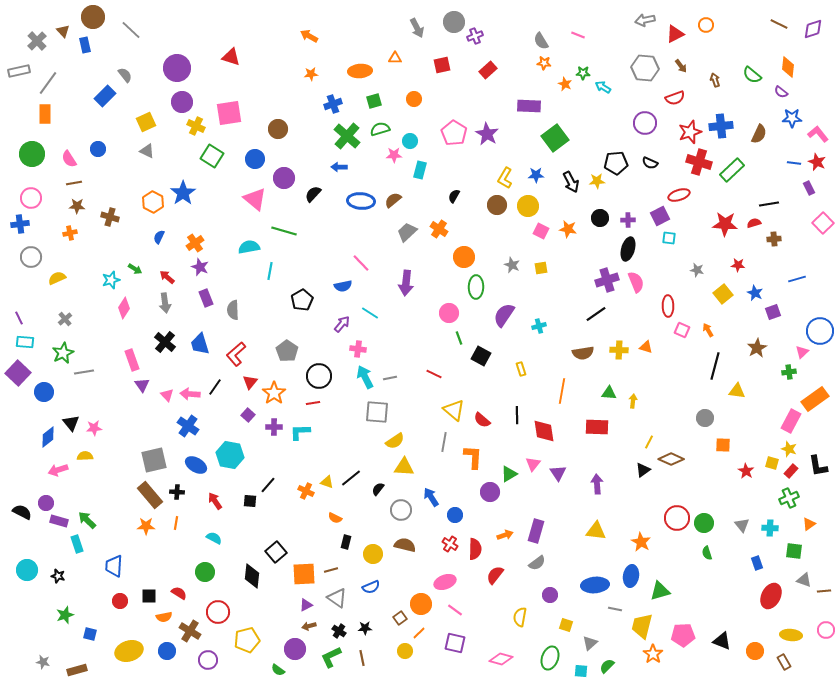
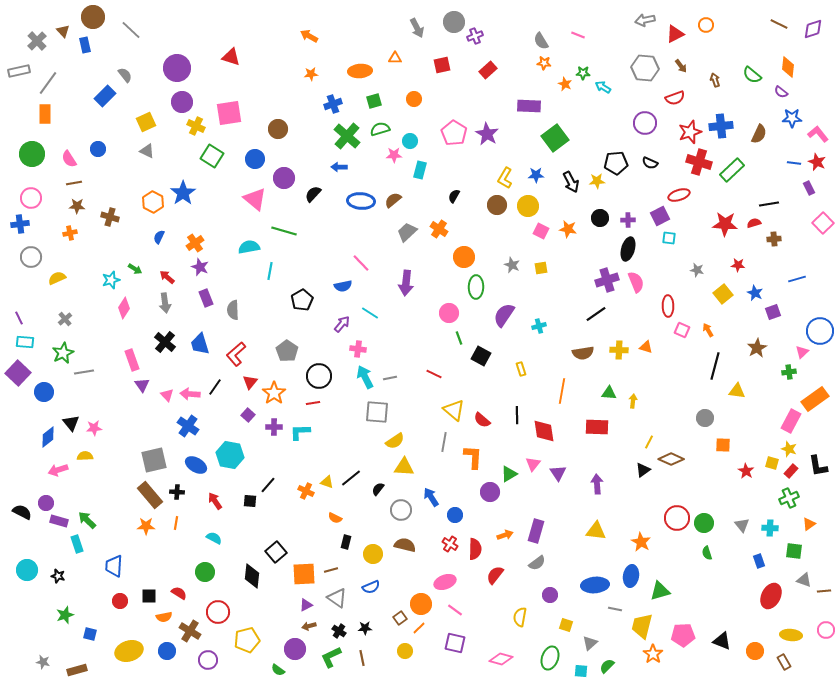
blue rectangle at (757, 563): moved 2 px right, 2 px up
orange line at (419, 633): moved 5 px up
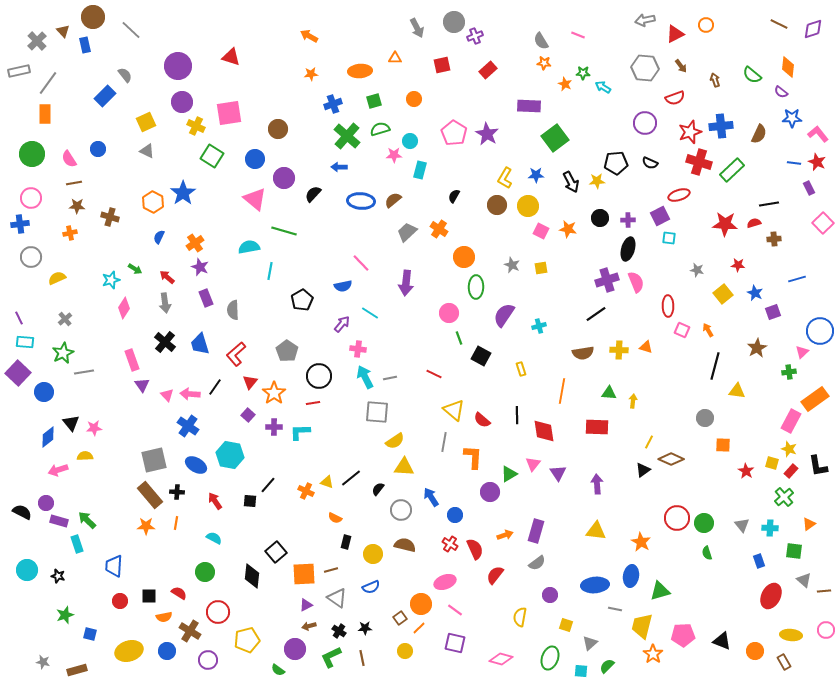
purple circle at (177, 68): moved 1 px right, 2 px up
green cross at (789, 498): moved 5 px left, 1 px up; rotated 18 degrees counterclockwise
red semicircle at (475, 549): rotated 25 degrees counterclockwise
gray triangle at (804, 580): rotated 21 degrees clockwise
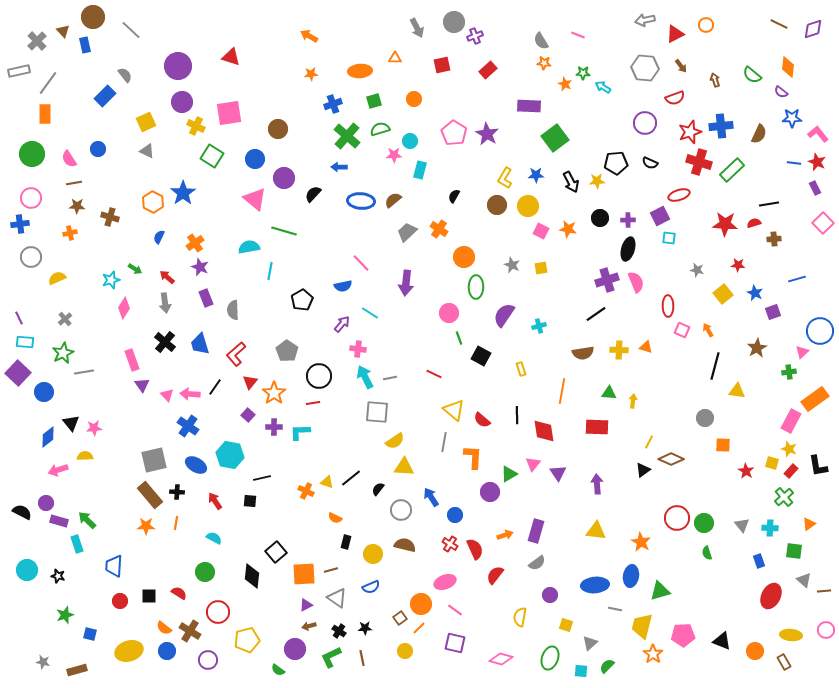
purple rectangle at (809, 188): moved 6 px right
black line at (268, 485): moved 6 px left, 7 px up; rotated 36 degrees clockwise
orange semicircle at (164, 617): moved 11 px down; rotated 49 degrees clockwise
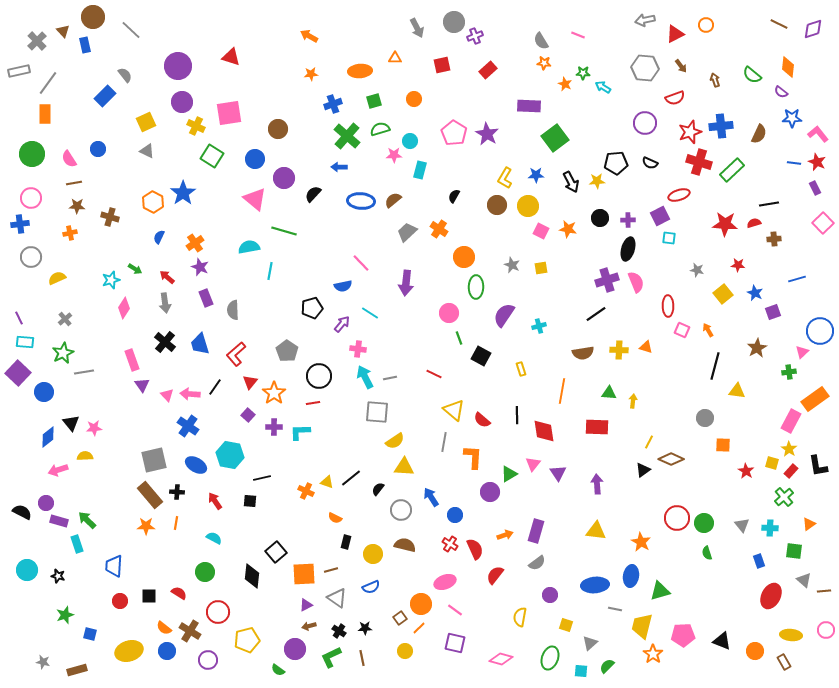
black pentagon at (302, 300): moved 10 px right, 8 px down; rotated 15 degrees clockwise
yellow star at (789, 449): rotated 14 degrees clockwise
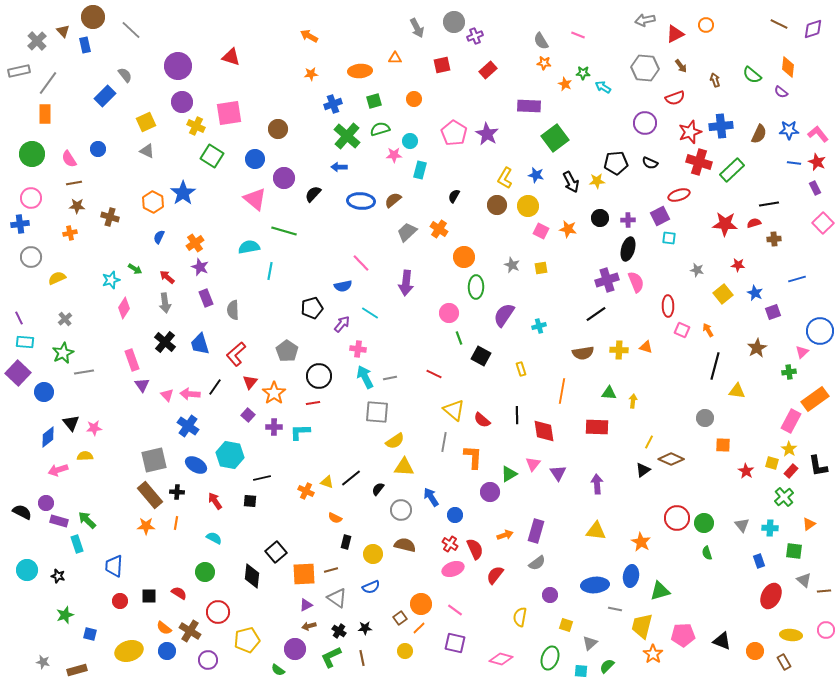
blue star at (792, 118): moved 3 px left, 12 px down
blue star at (536, 175): rotated 14 degrees clockwise
pink ellipse at (445, 582): moved 8 px right, 13 px up
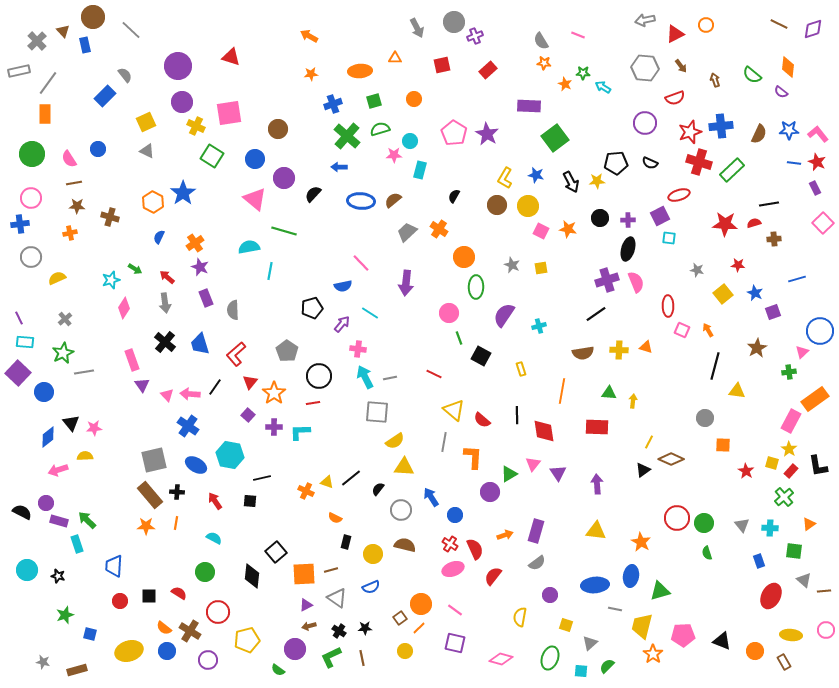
red semicircle at (495, 575): moved 2 px left, 1 px down
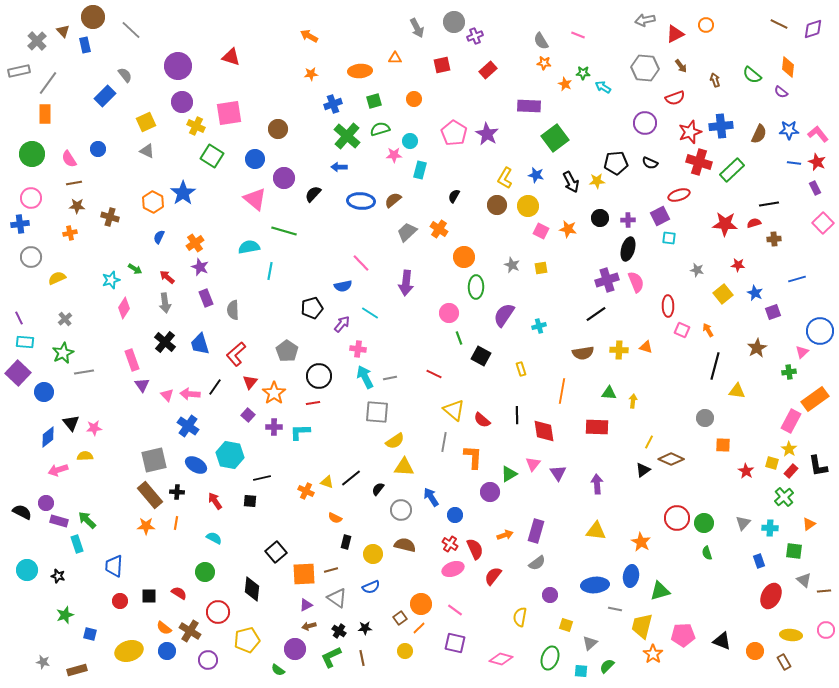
gray triangle at (742, 525): moved 1 px right, 2 px up; rotated 21 degrees clockwise
black diamond at (252, 576): moved 13 px down
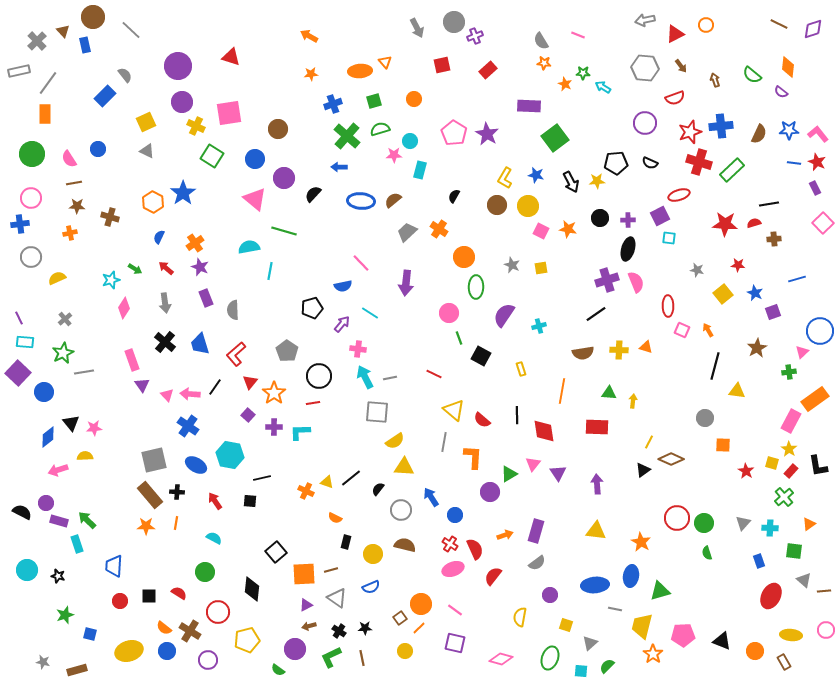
orange triangle at (395, 58): moved 10 px left, 4 px down; rotated 48 degrees clockwise
red arrow at (167, 277): moved 1 px left, 9 px up
